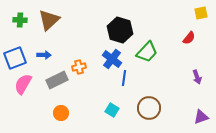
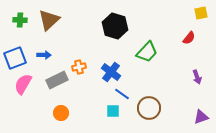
black hexagon: moved 5 px left, 4 px up
blue cross: moved 1 px left, 13 px down
blue line: moved 2 px left, 16 px down; rotated 63 degrees counterclockwise
cyan square: moved 1 px right, 1 px down; rotated 32 degrees counterclockwise
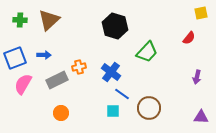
purple arrow: rotated 32 degrees clockwise
purple triangle: rotated 21 degrees clockwise
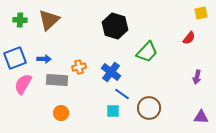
blue arrow: moved 4 px down
gray rectangle: rotated 30 degrees clockwise
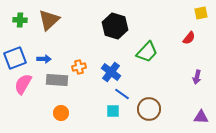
brown circle: moved 1 px down
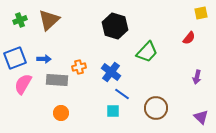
green cross: rotated 24 degrees counterclockwise
brown circle: moved 7 px right, 1 px up
purple triangle: rotated 42 degrees clockwise
